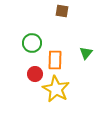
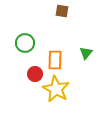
green circle: moved 7 px left
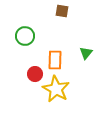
green circle: moved 7 px up
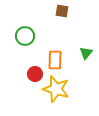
yellow star: rotated 12 degrees counterclockwise
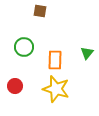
brown square: moved 22 px left
green circle: moved 1 px left, 11 px down
green triangle: moved 1 px right
red circle: moved 20 px left, 12 px down
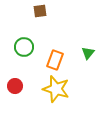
brown square: rotated 16 degrees counterclockwise
green triangle: moved 1 px right
orange rectangle: rotated 18 degrees clockwise
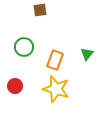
brown square: moved 1 px up
green triangle: moved 1 px left, 1 px down
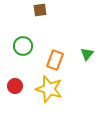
green circle: moved 1 px left, 1 px up
yellow star: moved 7 px left
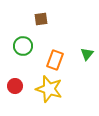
brown square: moved 1 px right, 9 px down
